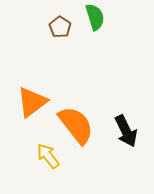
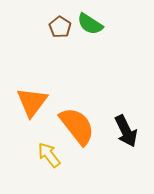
green semicircle: moved 5 px left, 7 px down; rotated 140 degrees clockwise
orange triangle: rotated 16 degrees counterclockwise
orange semicircle: moved 1 px right, 1 px down
yellow arrow: moved 1 px right, 1 px up
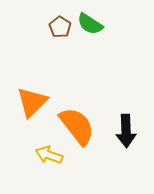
orange triangle: rotated 8 degrees clockwise
black arrow: rotated 24 degrees clockwise
yellow arrow: rotated 32 degrees counterclockwise
